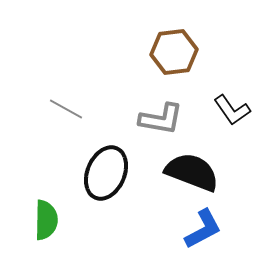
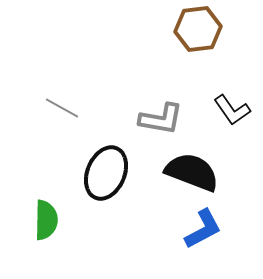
brown hexagon: moved 24 px right, 23 px up
gray line: moved 4 px left, 1 px up
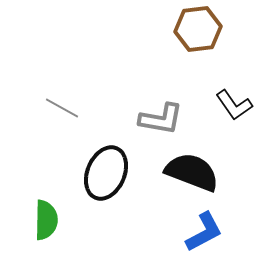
black L-shape: moved 2 px right, 5 px up
blue L-shape: moved 1 px right, 3 px down
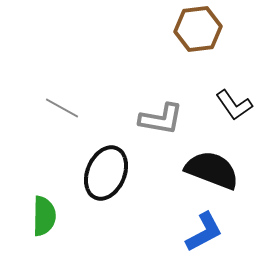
black semicircle: moved 20 px right, 2 px up
green semicircle: moved 2 px left, 4 px up
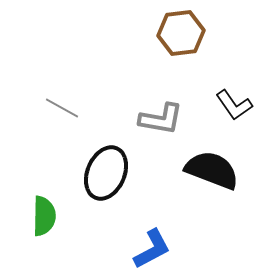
brown hexagon: moved 17 px left, 4 px down
blue L-shape: moved 52 px left, 17 px down
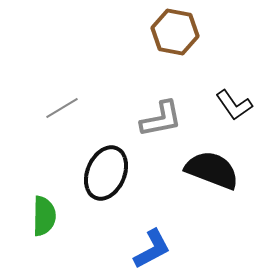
brown hexagon: moved 6 px left, 1 px up; rotated 18 degrees clockwise
gray line: rotated 60 degrees counterclockwise
gray L-shape: rotated 21 degrees counterclockwise
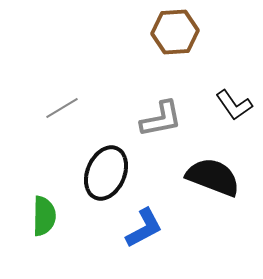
brown hexagon: rotated 15 degrees counterclockwise
black semicircle: moved 1 px right, 7 px down
blue L-shape: moved 8 px left, 21 px up
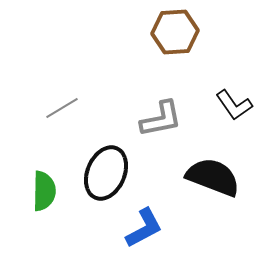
green semicircle: moved 25 px up
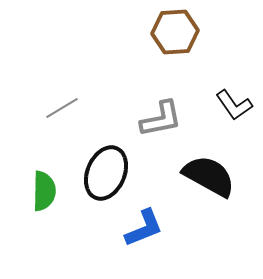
black semicircle: moved 4 px left, 1 px up; rotated 8 degrees clockwise
blue L-shape: rotated 6 degrees clockwise
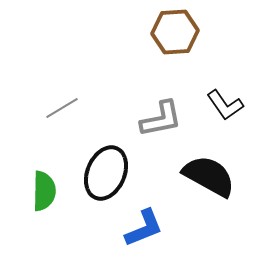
black L-shape: moved 9 px left
